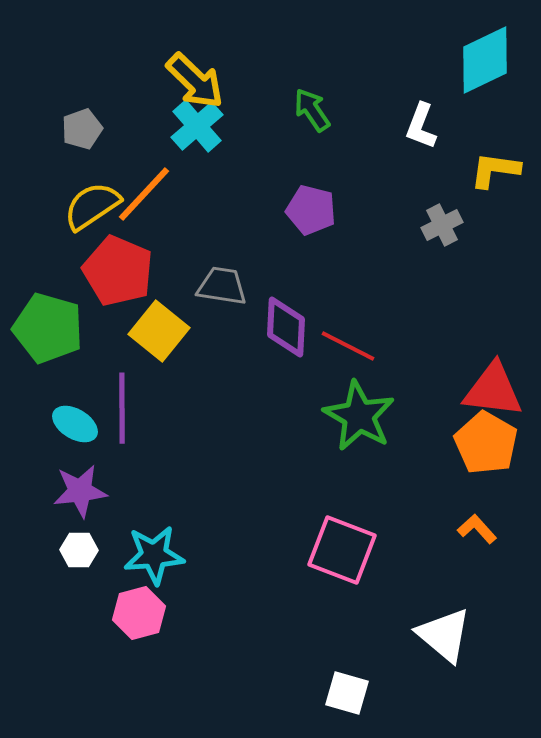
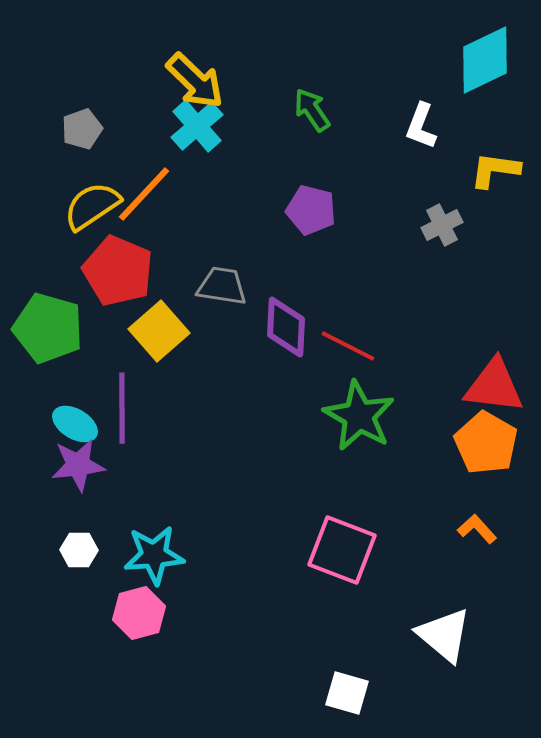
yellow square: rotated 10 degrees clockwise
red triangle: moved 1 px right, 4 px up
purple star: moved 2 px left, 26 px up
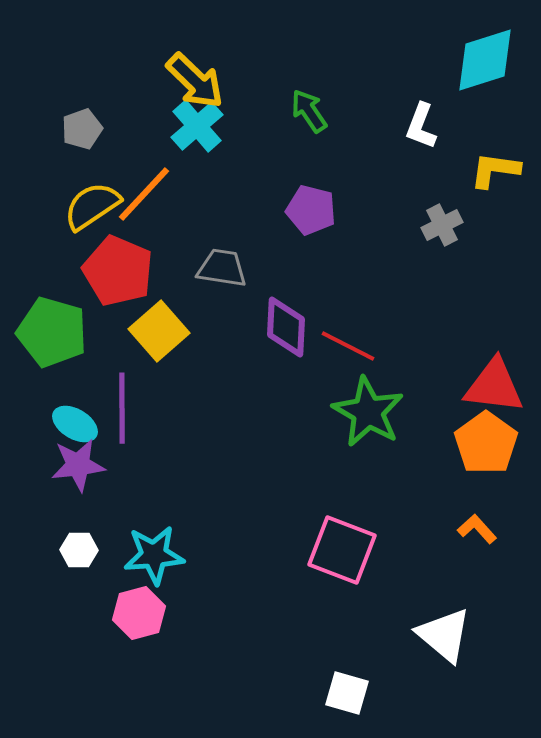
cyan diamond: rotated 8 degrees clockwise
green arrow: moved 3 px left, 1 px down
gray trapezoid: moved 18 px up
green pentagon: moved 4 px right, 4 px down
green star: moved 9 px right, 4 px up
orange pentagon: rotated 6 degrees clockwise
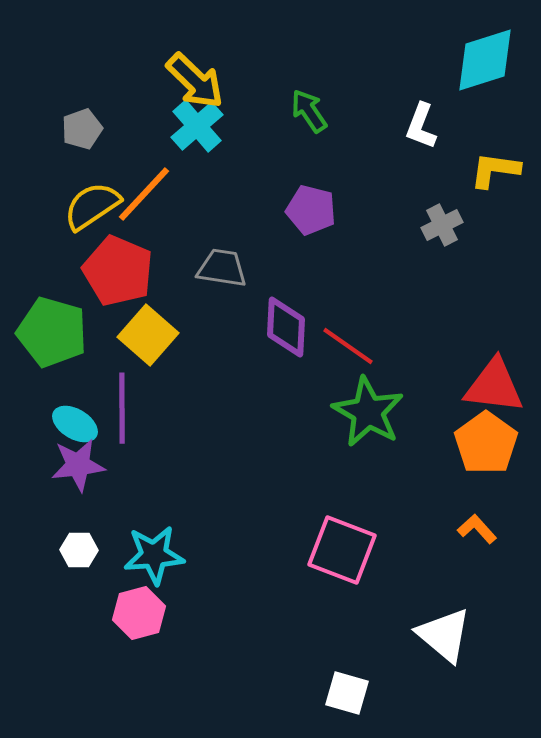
yellow square: moved 11 px left, 4 px down; rotated 8 degrees counterclockwise
red line: rotated 8 degrees clockwise
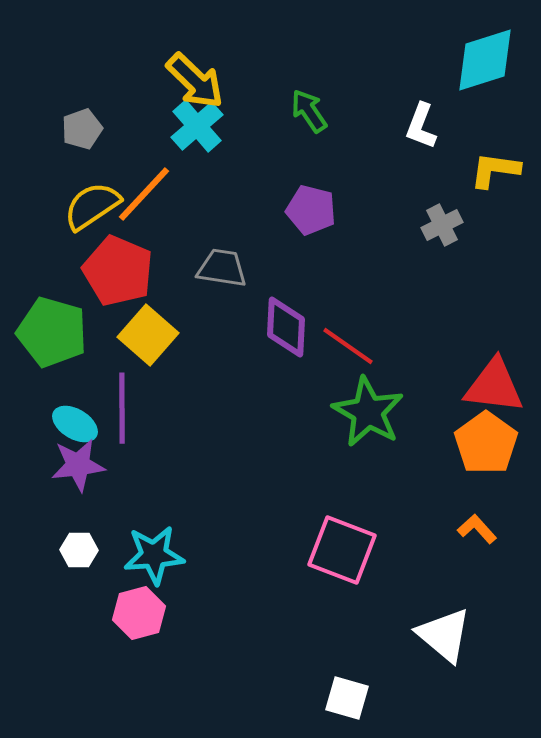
white square: moved 5 px down
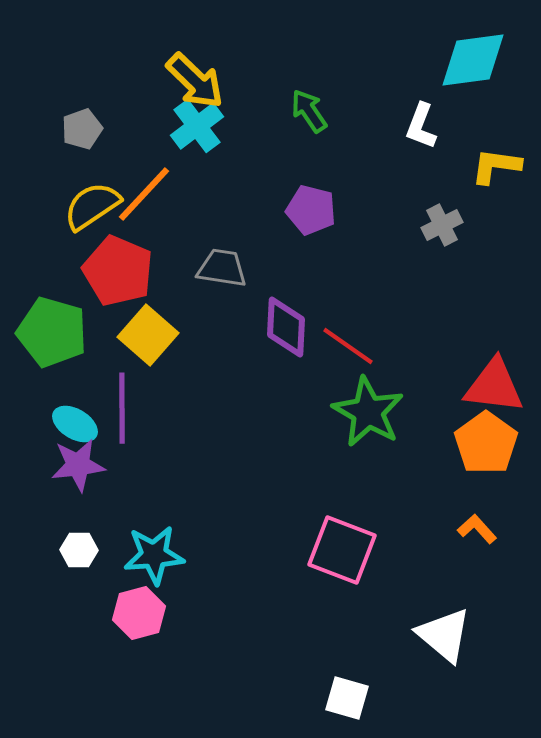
cyan diamond: moved 12 px left; rotated 10 degrees clockwise
cyan cross: rotated 4 degrees clockwise
yellow L-shape: moved 1 px right, 4 px up
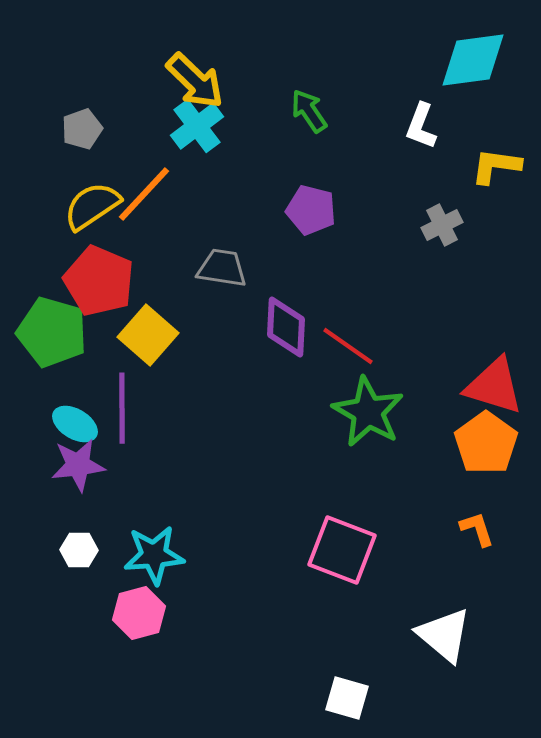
red pentagon: moved 19 px left, 10 px down
red triangle: rotated 10 degrees clockwise
orange L-shape: rotated 24 degrees clockwise
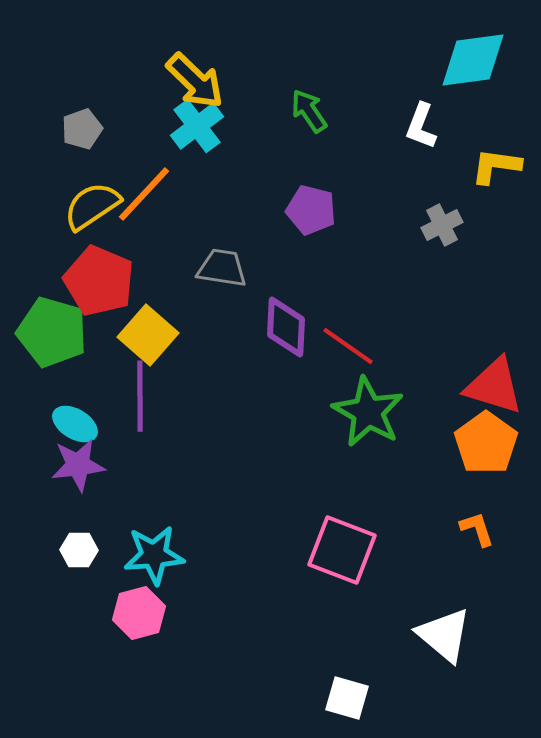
purple line: moved 18 px right, 12 px up
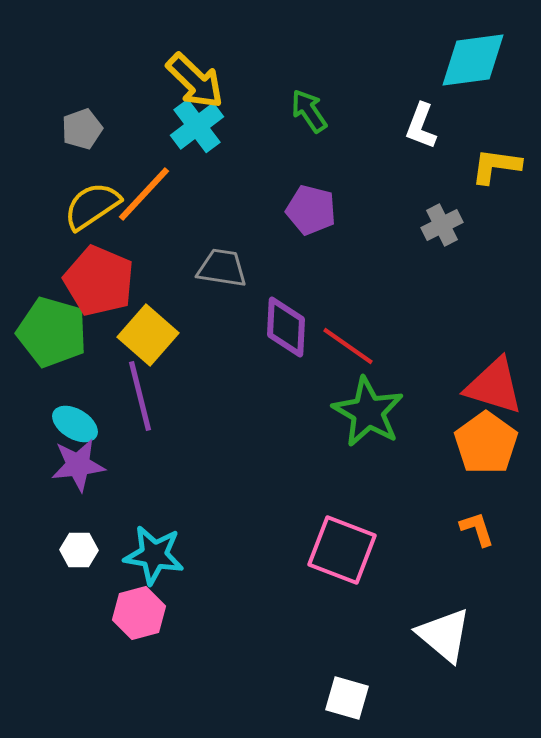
purple line: rotated 14 degrees counterclockwise
cyan star: rotated 14 degrees clockwise
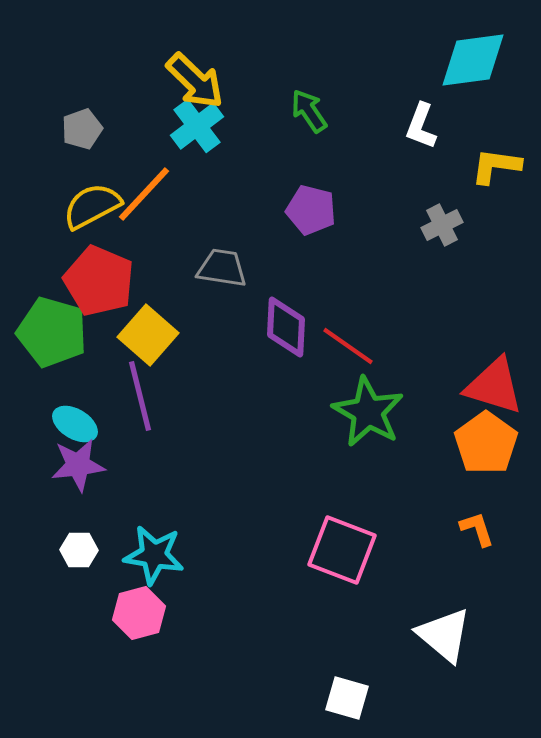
yellow semicircle: rotated 6 degrees clockwise
